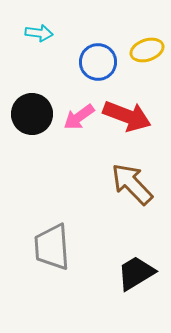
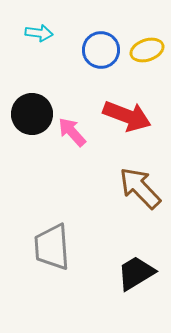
blue circle: moved 3 px right, 12 px up
pink arrow: moved 7 px left, 15 px down; rotated 84 degrees clockwise
brown arrow: moved 8 px right, 4 px down
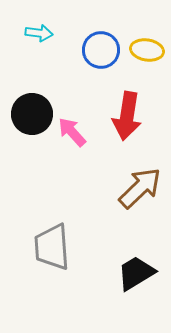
yellow ellipse: rotated 28 degrees clockwise
red arrow: rotated 78 degrees clockwise
brown arrow: rotated 90 degrees clockwise
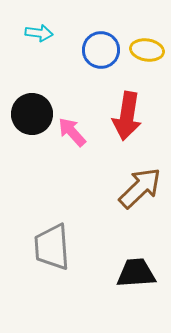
black trapezoid: rotated 27 degrees clockwise
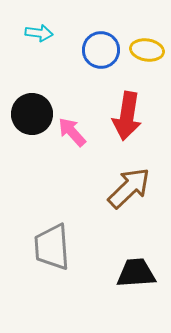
brown arrow: moved 11 px left
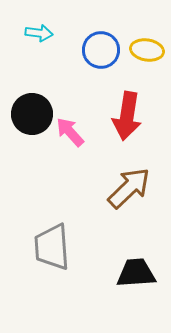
pink arrow: moved 2 px left
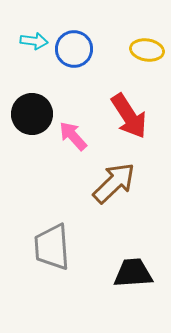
cyan arrow: moved 5 px left, 8 px down
blue circle: moved 27 px left, 1 px up
red arrow: moved 2 px right; rotated 42 degrees counterclockwise
pink arrow: moved 3 px right, 4 px down
brown arrow: moved 15 px left, 5 px up
black trapezoid: moved 3 px left
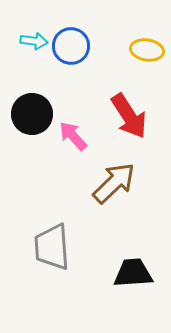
blue circle: moved 3 px left, 3 px up
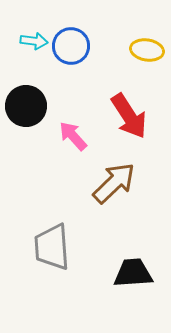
black circle: moved 6 px left, 8 px up
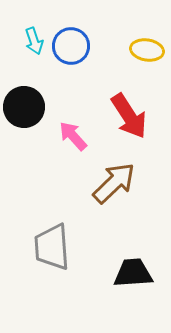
cyan arrow: rotated 64 degrees clockwise
black circle: moved 2 px left, 1 px down
